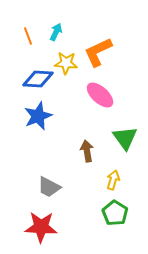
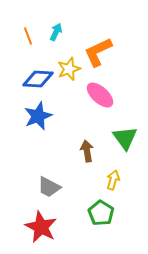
yellow star: moved 3 px right, 6 px down; rotated 25 degrees counterclockwise
green pentagon: moved 14 px left
red star: rotated 24 degrees clockwise
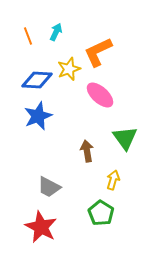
blue diamond: moved 1 px left, 1 px down
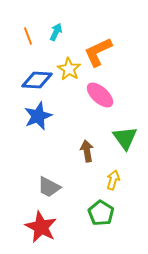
yellow star: rotated 20 degrees counterclockwise
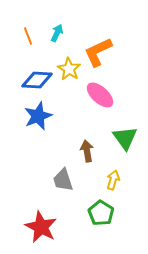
cyan arrow: moved 1 px right, 1 px down
gray trapezoid: moved 14 px right, 7 px up; rotated 45 degrees clockwise
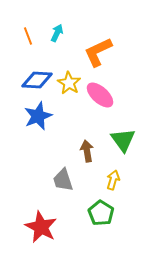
yellow star: moved 14 px down
green triangle: moved 2 px left, 2 px down
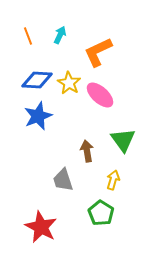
cyan arrow: moved 3 px right, 2 px down
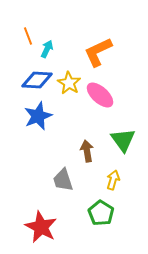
cyan arrow: moved 13 px left, 14 px down
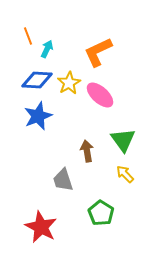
yellow star: rotated 10 degrees clockwise
yellow arrow: moved 12 px right, 6 px up; rotated 60 degrees counterclockwise
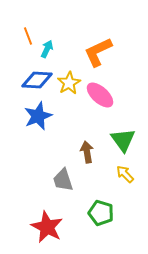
brown arrow: moved 1 px down
green pentagon: rotated 15 degrees counterclockwise
red star: moved 6 px right
